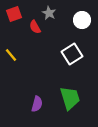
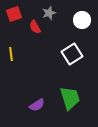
gray star: rotated 24 degrees clockwise
yellow line: moved 1 px up; rotated 32 degrees clockwise
purple semicircle: moved 1 px down; rotated 42 degrees clockwise
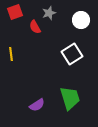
red square: moved 1 px right, 2 px up
white circle: moved 1 px left
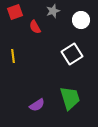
gray star: moved 4 px right, 2 px up
yellow line: moved 2 px right, 2 px down
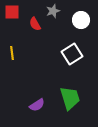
red square: moved 3 px left; rotated 21 degrees clockwise
red semicircle: moved 3 px up
yellow line: moved 1 px left, 3 px up
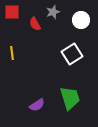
gray star: moved 1 px down
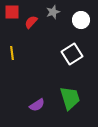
red semicircle: moved 4 px left, 2 px up; rotated 72 degrees clockwise
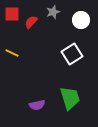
red square: moved 2 px down
yellow line: rotated 56 degrees counterclockwise
purple semicircle: rotated 21 degrees clockwise
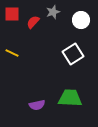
red semicircle: moved 2 px right
white square: moved 1 px right
green trapezoid: rotated 70 degrees counterclockwise
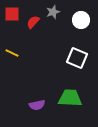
white square: moved 4 px right, 4 px down; rotated 35 degrees counterclockwise
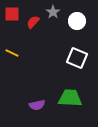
gray star: rotated 16 degrees counterclockwise
white circle: moved 4 px left, 1 px down
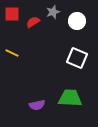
gray star: rotated 16 degrees clockwise
red semicircle: rotated 16 degrees clockwise
